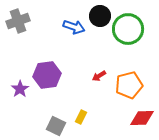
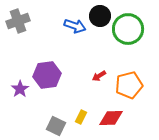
blue arrow: moved 1 px right, 1 px up
red diamond: moved 31 px left
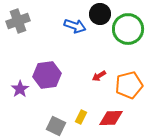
black circle: moved 2 px up
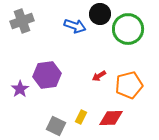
gray cross: moved 4 px right
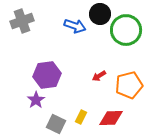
green circle: moved 2 px left, 1 px down
purple star: moved 16 px right, 11 px down
gray square: moved 2 px up
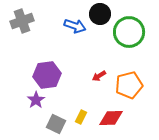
green circle: moved 3 px right, 2 px down
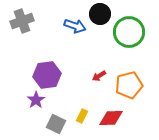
yellow rectangle: moved 1 px right, 1 px up
